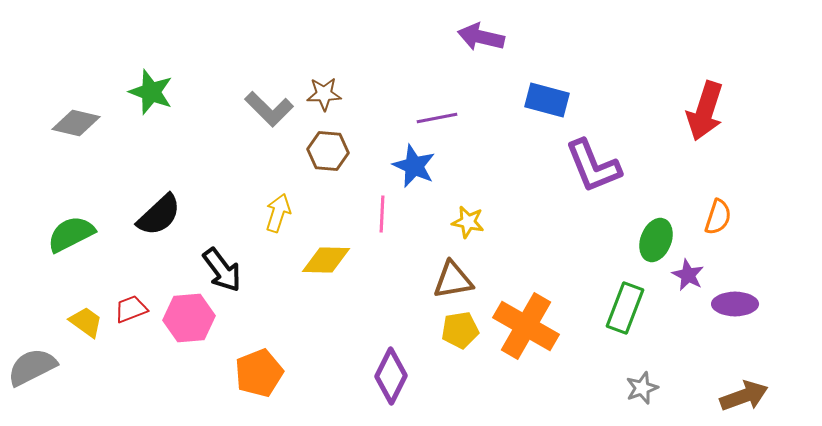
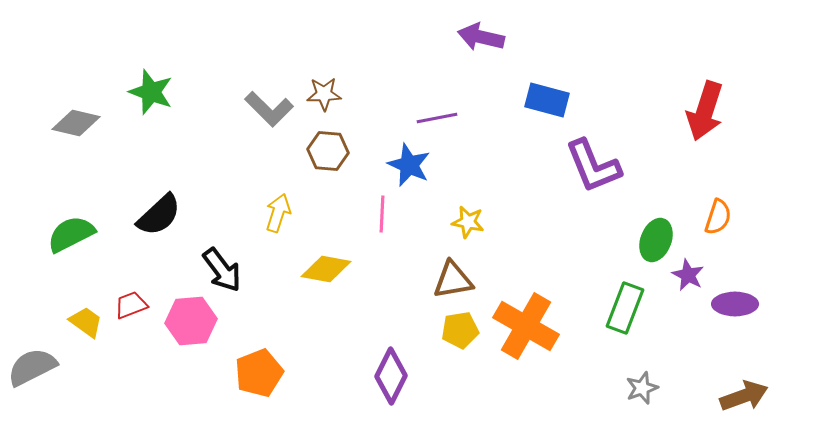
blue star: moved 5 px left, 1 px up
yellow diamond: moved 9 px down; rotated 9 degrees clockwise
red trapezoid: moved 4 px up
pink hexagon: moved 2 px right, 3 px down
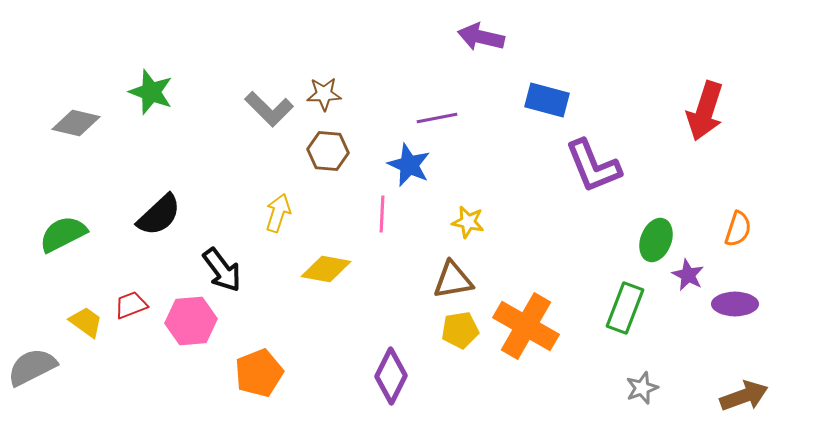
orange semicircle: moved 20 px right, 12 px down
green semicircle: moved 8 px left
